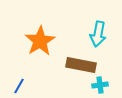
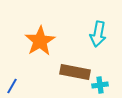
brown rectangle: moved 6 px left, 7 px down
blue line: moved 7 px left
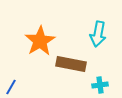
brown rectangle: moved 4 px left, 8 px up
blue line: moved 1 px left, 1 px down
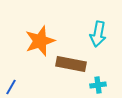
orange star: rotated 12 degrees clockwise
cyan cross: moved 2 px left
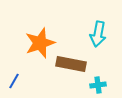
orange star: moved 2 px down
blue line: moved 3 px right, 6 px up
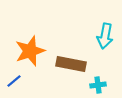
cyan arrow: moved 7 px right, 2 px down
orange star: moved 10 px left, 8 px down
blue line: rotated 21 degrees clockwise
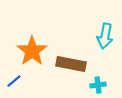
orange star: moved 2 px right; rotated 16 degrees counterclockwise
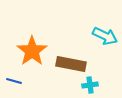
cyan arrow: rotated 75 degrees counterclockwise
blue line: rotated 56 degrees clockwise
cyan cross: moved 8 px left
